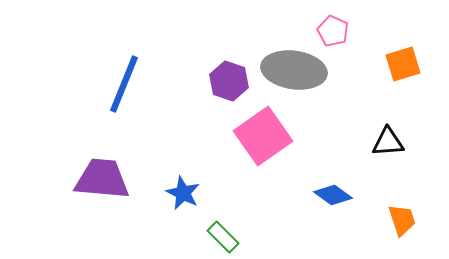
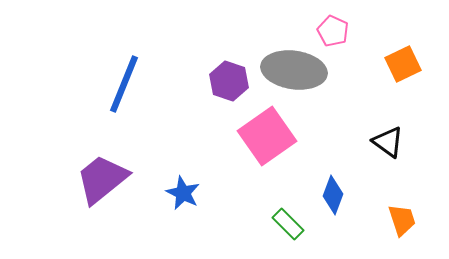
orange square: rotated 9 degrees counterclockwise
pink square: moved 4 px right
black triangle: rotated 40 degrees clockwise
purple trapezoid: rotated 44 degrees counterclockwise
blue diamond: rotated 75 degrees clockwise
green rectangle: moved 65 px right, 13 px up
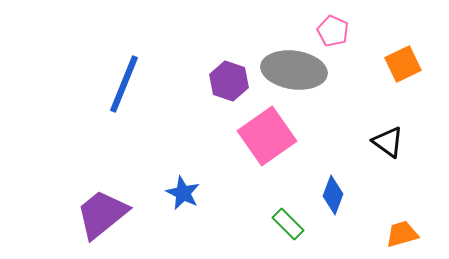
purple trapezoid: moved 35 px down
orange trapezoid: moved 14 px down; rotated 88 degrees counterclockwise
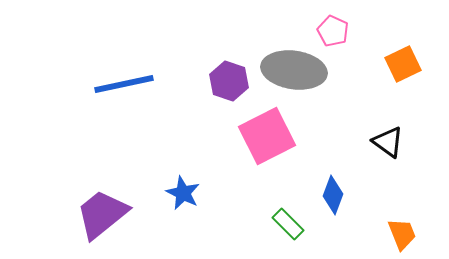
blue line: rotated 56 degrees clockwise
pink square: rotated 8 degrees clockwise
orange trapezoid: rotated 84 degrees clockwise
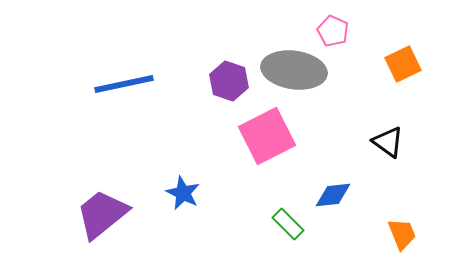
blue diamond: rotated 63 degrees clockwise
